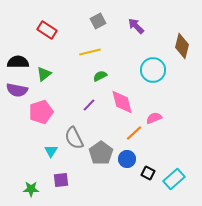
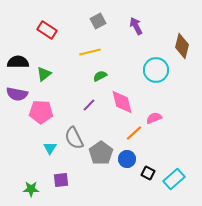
purple arrow: rotated 18 degrees clockwise
cyan circle: moved 3 px right
purple semicircle: moved 4 px down
pink pentagon: rotated 20 degrees clockwise
cyan triangle: moved 1 px left, 3 px up
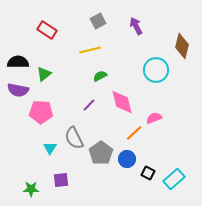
yellow line: moved 2 px up
purple semicircle: moved 1 px right, 4 px up
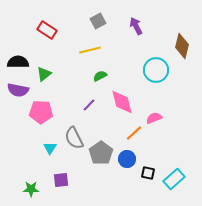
black square: rotated 16 degrees counterclockwise
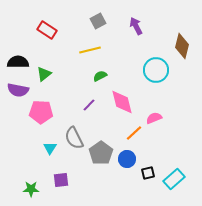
black square: rotated 24 degrees counterclockwise
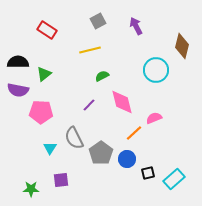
green semicircle: moved 2 px right
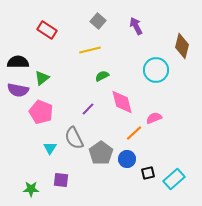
gray square: rotated 21 degrees counterclockwise
green triangle: moved 2 px left, 4 px down
purple line: moved 1 px left, 4 px down
pink pentagon: rotated 20 degrees clockwise
purple square: rotated 14 degrees clockwise
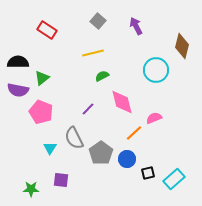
yellow line: moved 3 px right, 3 px down
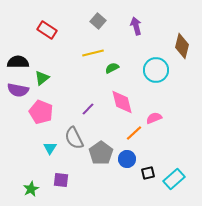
purple arrow: rotated 12 degrees clockwise
green semicircle: moved 10 px right, 8 px up
green star: rotated 28 degrees counterclockwise
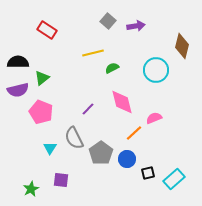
gray square: moved 10 px right
purple arrow: rotated 96 degrees clockwise
purple semicircle: rotated 25 degrees counterclockwise
